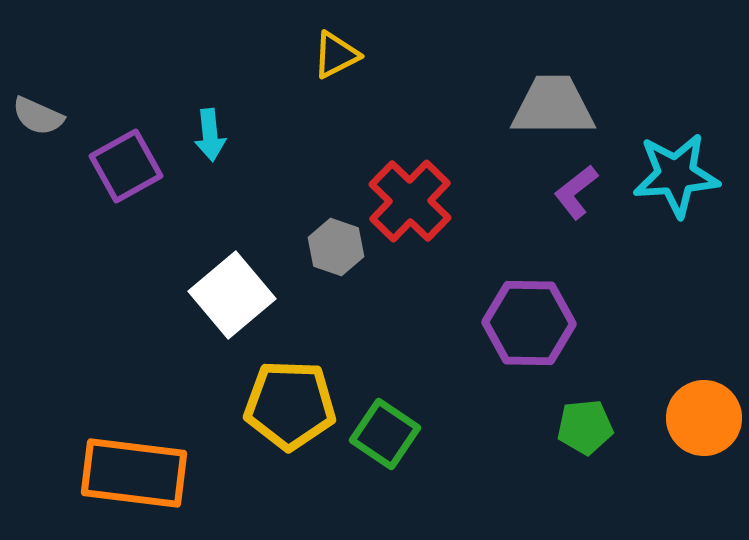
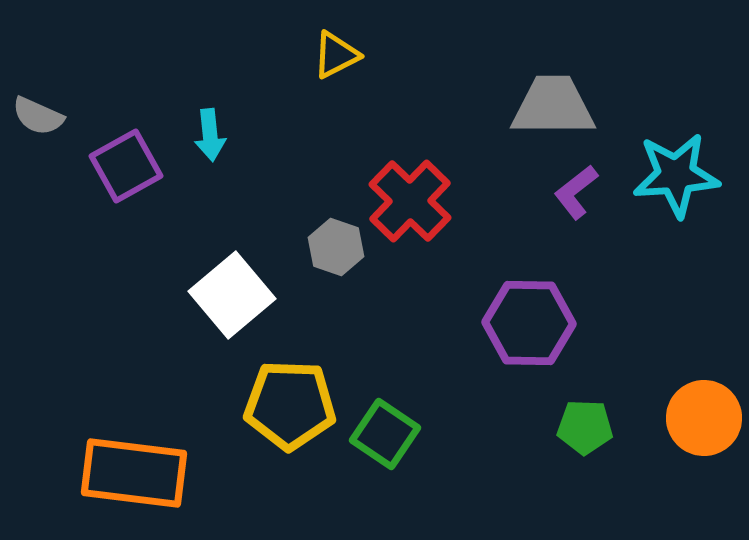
green pentagon: rotated 8 degrees clockwise
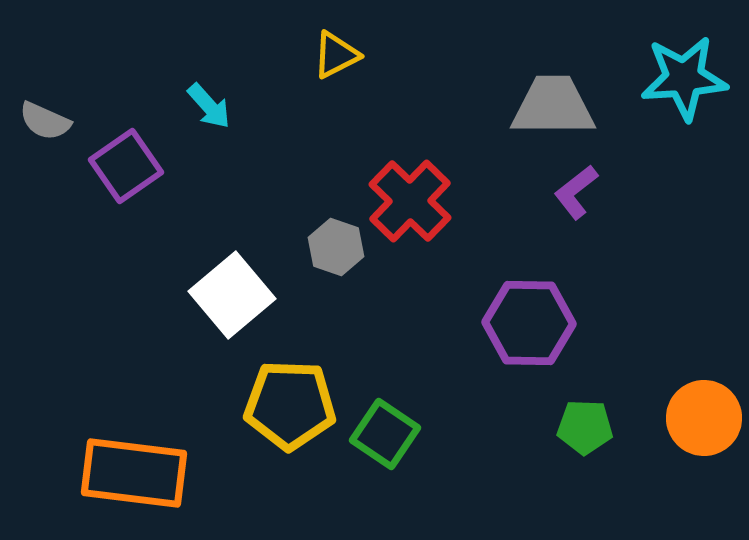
gray semicircle: moved 7 px right, 5 px down
cyan arrow: moved 1 px left, 29 px up; rotated 36 degrees counterclockwise
purple square: rotated 6 degrees counterclockwise
cyan star: moved 8 px right, 97 px up
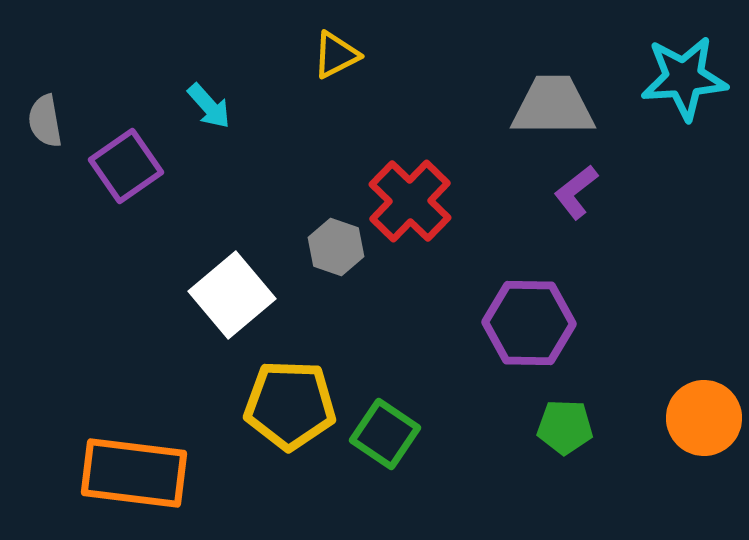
gray semicircle: rotated 56 degrees clockwise
green pentagon: moved 20 px left
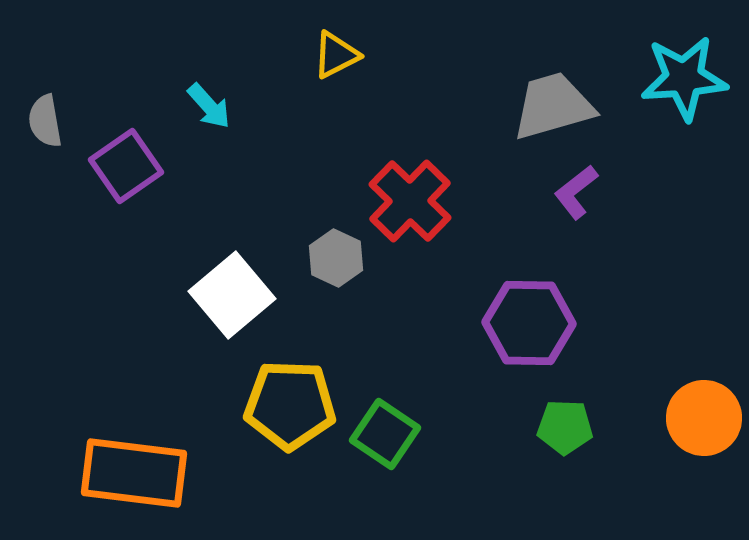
gray trapezoid: rotated 16 degrees counterclockwise
gray hexagon: moved 11 px down; rotated 6 degrees clockwise
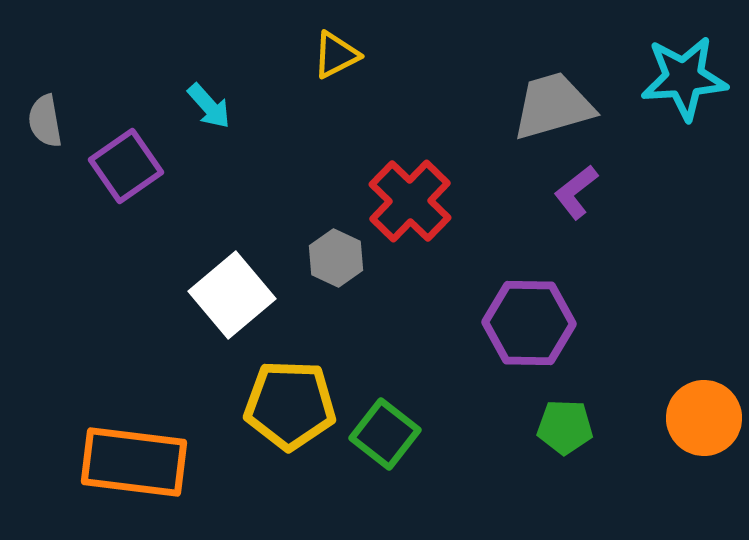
green square: rotated 4 degrees clockwise
orange rectangle: moved 11 px up
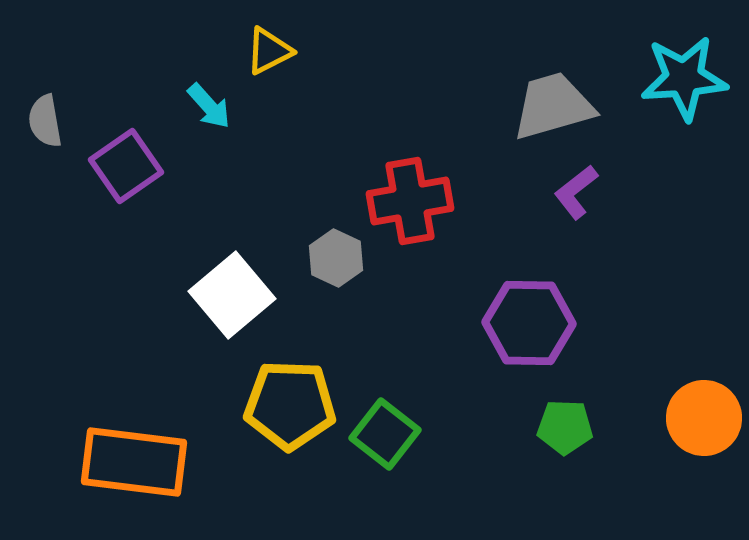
yellow triangle: moved 67 px left, 4 px up
red cross: rotated 36 degrees clockwise
